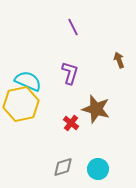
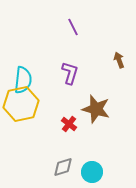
cyan semicircle: moved 5 px left, 1 px up; rotated 72 degrees clockwise
red cross: moved 2 px left, 1 px down
cyan circle: moved 6 px left, 3 px down
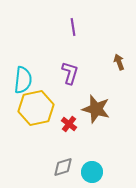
purple line: rotated 18 degrees clockwise
brown arrow: moved 2 px down
yellow hexagon: moved 15 px right, 4 px down
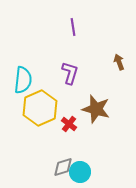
yellow hexagon: moved 4 px right; rotated 12 degrees counterclockwise
cyan circle: moved 12 px left
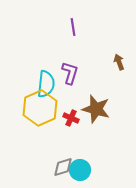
cyan semicircle: moved 23 px right, 4 px down
red cross: moved 2 px right, 6 px up; rotated 14 degrees counterclockwise
cyan circle: moved 2 px up
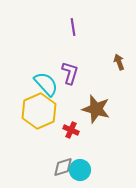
cyan semicircle: rotated 48 degrees counterclockwise
yellow hexagon: moved 1 px left, 3 px down
red cross: moved 12 px down
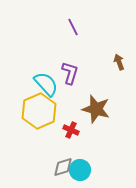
purple line: rotated 18 degrees counterclockwise
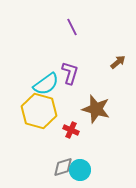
purple line: moved 1 px left
brown arrow: moved 1 px left; rotated 70 degrees clockwise
cyan semicircle: rotated 96 degrees clockwise
yellow hexagon: rotated 20 degrees counterclockwise
